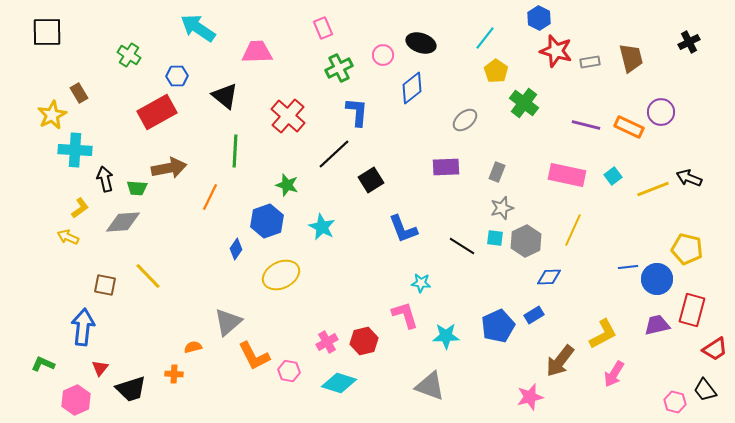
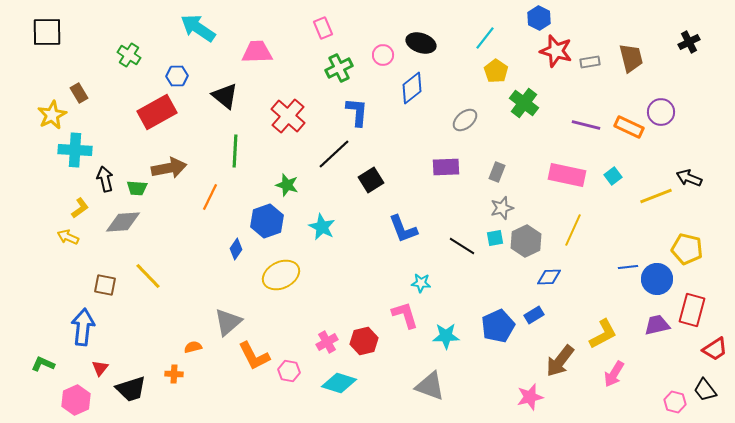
yellow line at (653, 189): moved 3 px right, 7 px down
cyan square at (495, 238): rotated 18 degrees counterclockwise
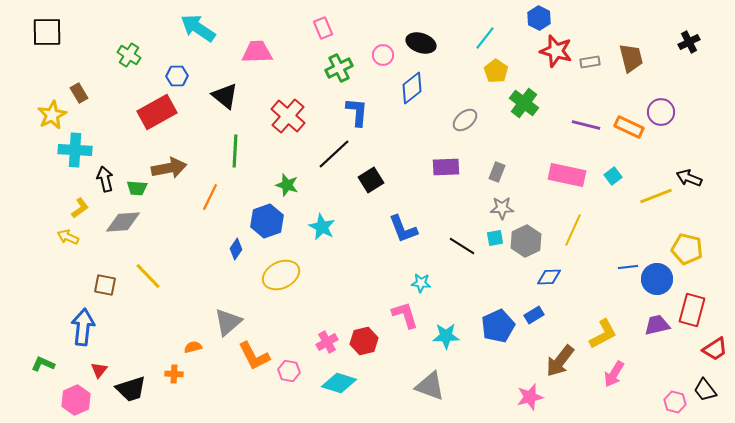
gray star at (502, 208): rotated 15 degrees clockwise
red triangle at (100, 368): moved 1 px left, 2 px down
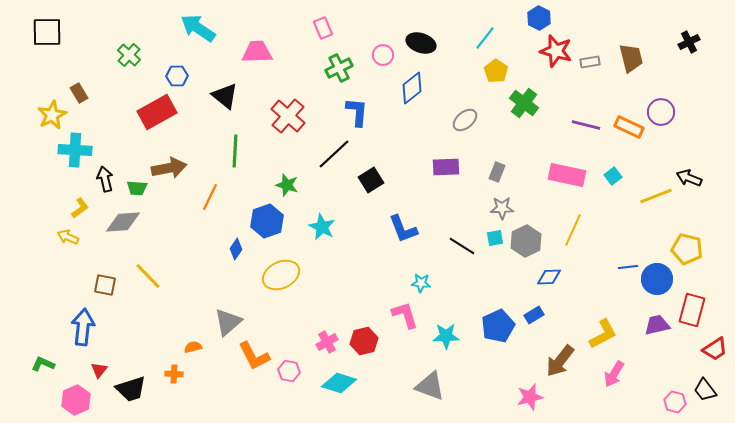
green cross at (129, 55): rotated 10 degrees clockwise
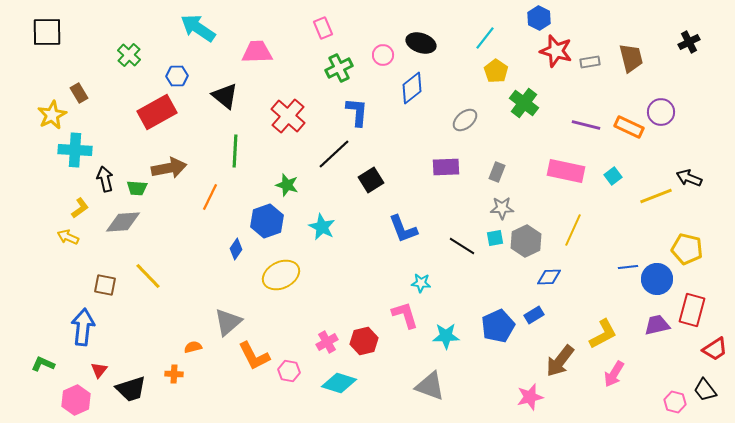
pink rectangle at (567, 175): moved 1 px left, 4 px up
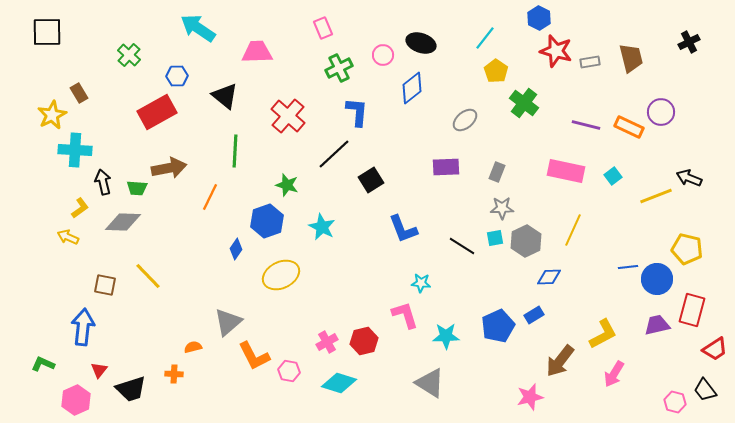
black arrow at (105, 179): moved 2 px left, 3 px down
gray diamond at (123, 222): rotated 6 degrees clockwise
gray triangle at (430, 386): moved 3 px up; rotated 12 degrees clockwise
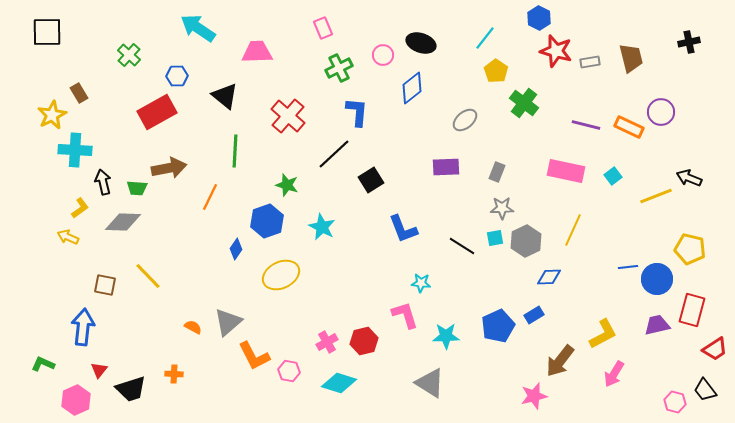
black cross at (689, 42): rotated 15 degrees clockwise
yellow pentagon at (687, 249): moved 3 px right
orange semicircle at (193, 347): moved 20 px up; rotated 42 degrees clockwise
pink star at (530, 397): moved 4 px right, 1 px up
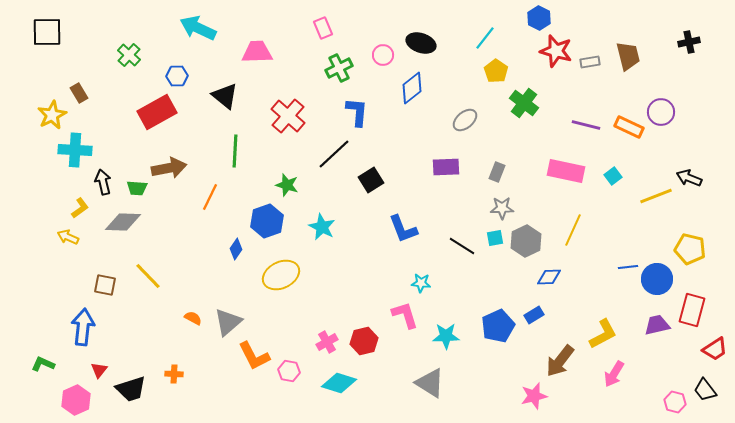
cyan arrow at (198, 28): rotated 9 degrees counterclockwise
brown trapezoid at (631, 58): moved 3 px left, 2 px up
orange semicircle at (193, 327): moved 9 px up
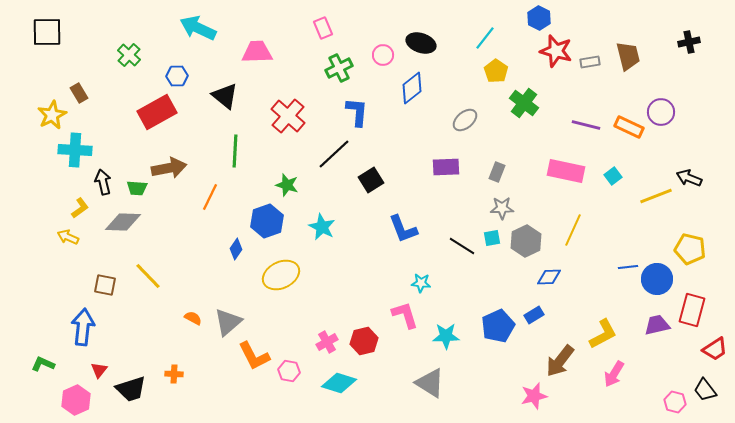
cyan square at (495, 238): moved 3 px left
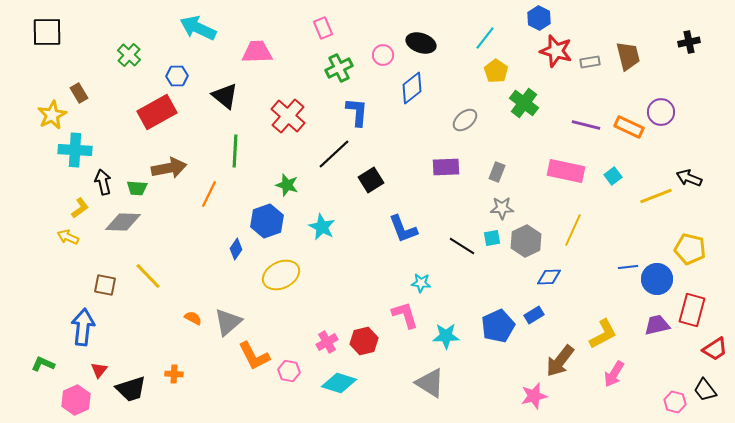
orange line at (210, 197): moved 1 px left, 3 px up
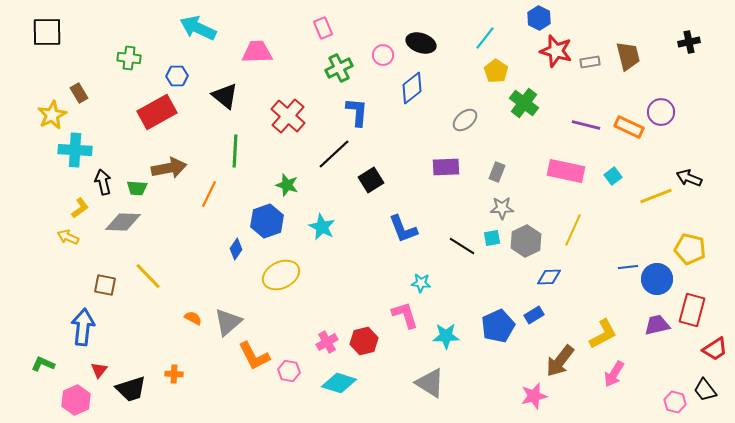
green cross at (129, 55): moved 3 px down; rotated 35 degrees counterclockwise
